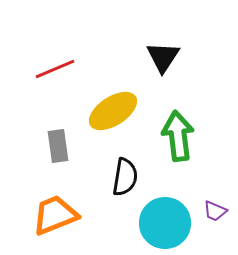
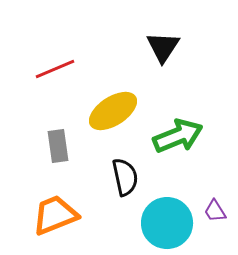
black triangle: moved 10 px up
green arrow: rotated 75 degrees clockwise
black semicircle: rotated 21 degrees counterclockwise
purple trapezoid: rotated 35 degrees clockwise
cyan circle: moved 2 px right
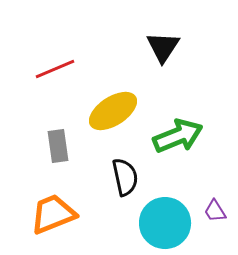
orange trapezoid: moved 2 px left, 1 px up
cyan circle: moved 2 px left
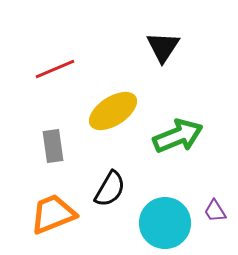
gray rectangle: moved 5 px left
black semicircle: moved 15 px left, 12 px down; rotated 42 degrees clockwise
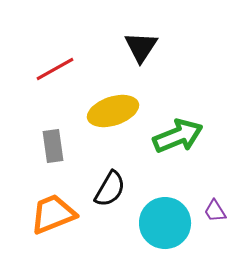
black triangle: moved 22 px left
red line: rotated 6 degrees counterclockwise
yellow ellipse: rotated 15 degrees clockwise
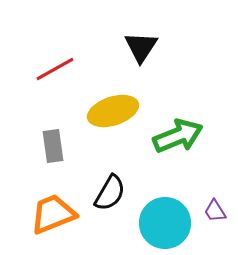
black semicircle: moved 4 px down
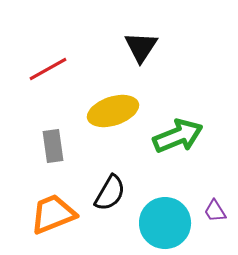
red line: moved 7 px left
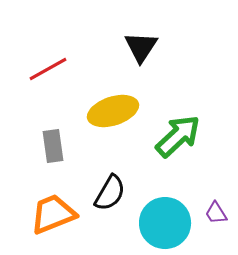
green arrow: rotated 21 degrees counterclockwise
purple trapezoid: moved 1 px right, 2 px down
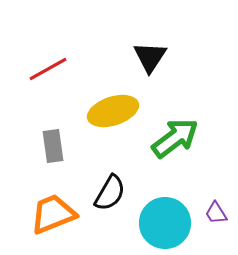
black triangle: moved 9 px right, 10 px down
green arrow: moved 3 px left, 2 px down; rotated 6 degrees clockwise
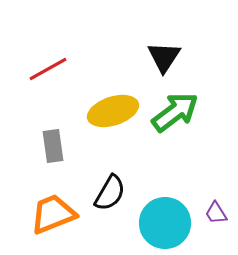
black triangle: moved 14 px right
green arrow: moved 26 px up
